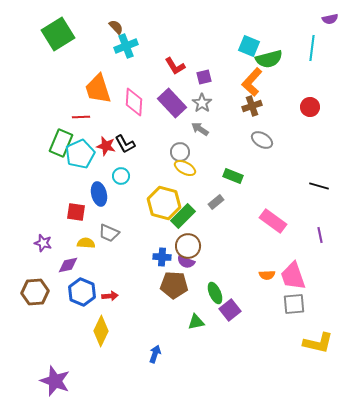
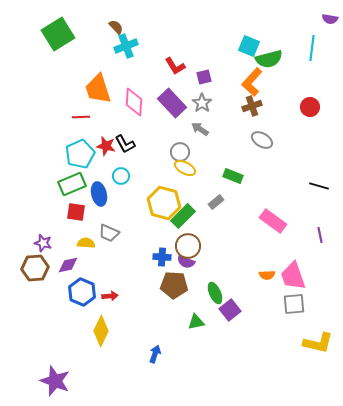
purple semicircle at (330, 19): rotated 21 degrees clockwise
green rectangle at (61, 143): moved 11 px right, 41 px down; rotated 44 degrees clockwise
brown hexagon at (35, 292): moved 24 px up
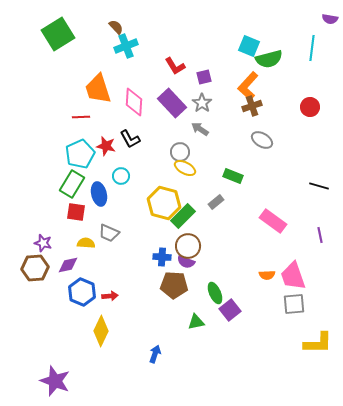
orange L-shape at (252, 82): moved 4 px left, 4 px down
black L-shape at (125, 144): moved 5 px right, 5 px up
green rectangle at (72, 184): rotated 36 degrees counterclockwise
yellow L-shape at (318, 343): rotated 12 degrees counterclockwise
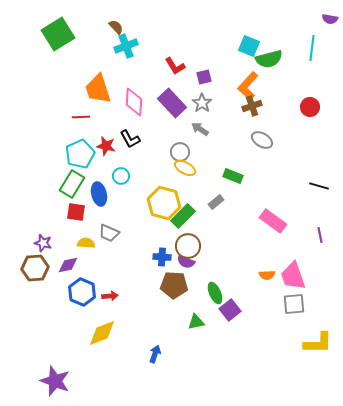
yellow diamond at (101, 331): moved 1 px right, 2 px down; rotated 44 degrees clockwise
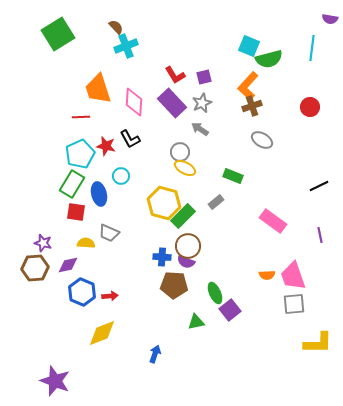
red L-shape at (175, 66): moved 9 px down
gray star at (202, 103): rotated 12 degrees clockwise
black line at (319, 186): rotated 42 degrees counterclockwise
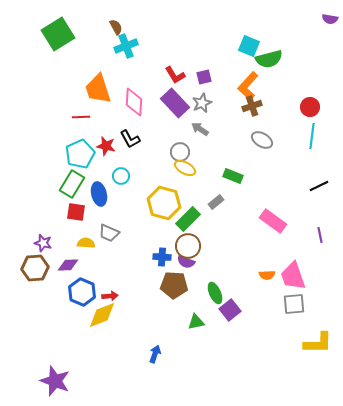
brown semicircle at (116, 27): rotated 14 degrees clockwise
cyan line at (312, 48): moved 88 px down
purple rectangle at (172, 103): moved 3 px right
green rectangle at (183, 216): moved 5 px right, 3 px down
purple diamond at (68, 265): rotated 10 degrees clockwise
yellow diamond at (102, 333): moved 18 px up
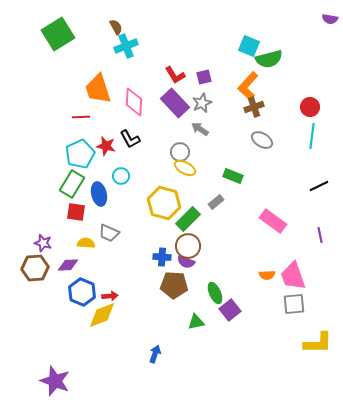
brown cross at (252, 106): moved 2 px right, 1 px down
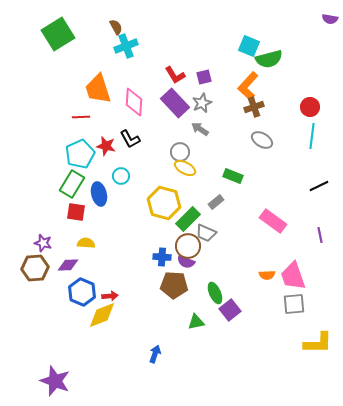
gray trapezoid at (109, 233): moved 97 px right
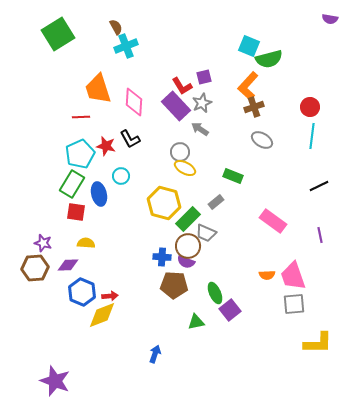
red L-shape at (175, 75): moved 7 px right, 11 px down
purple rectangle at (175, 103): moved 1 px right, 3 px down
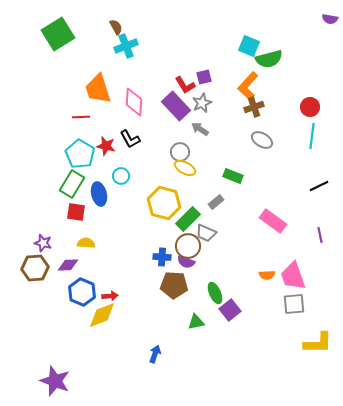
red L-shape at (182, 86): moved 3 px right, 1 px up
cyan pentagon at (80, 154): rotated 16 degrees counterclockwise
